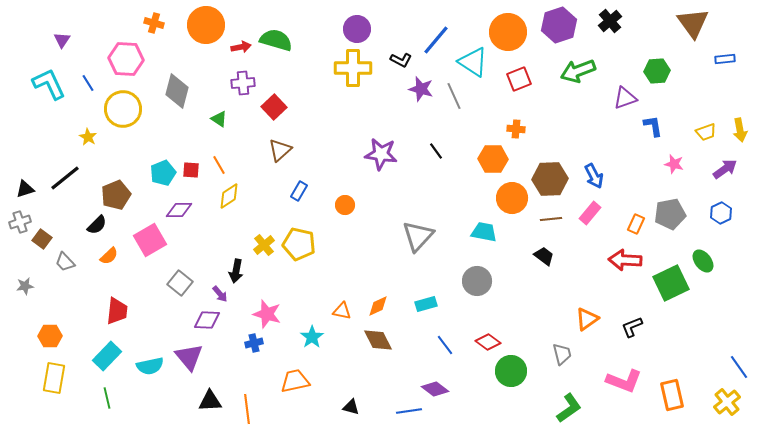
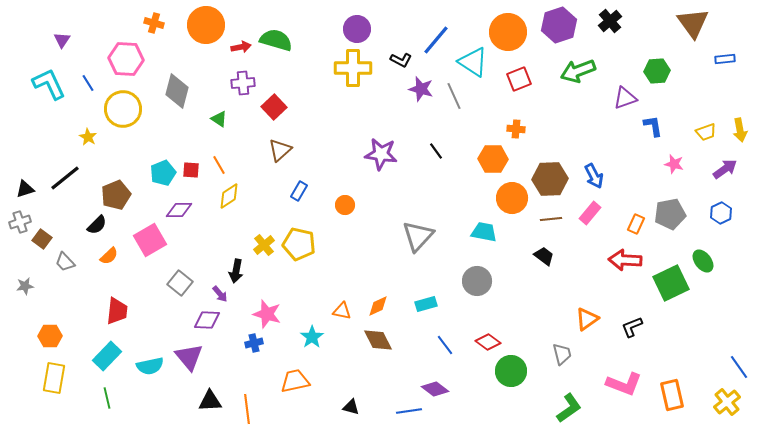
pink L-shape at (624, 381): moved 3 px down
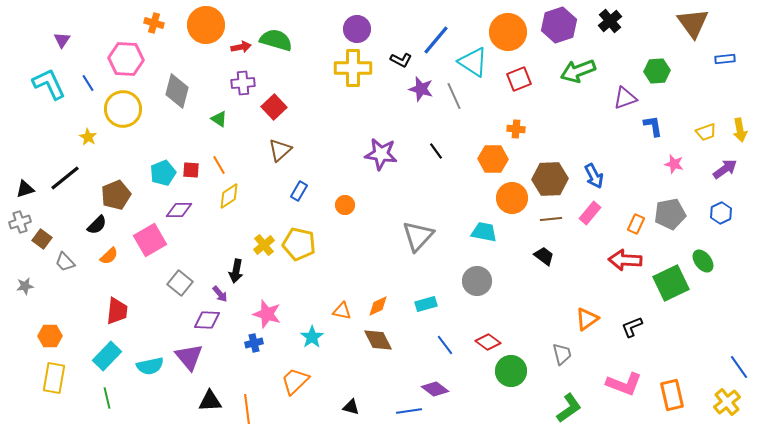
orange trapezoid at (295, 381): rotated 32 degrees counterclockwise
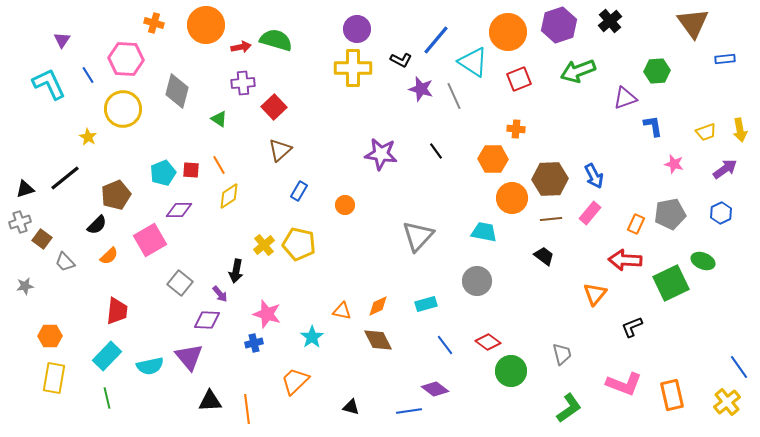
blue line at (88, 83): moved 8 px up
green ellipse at (703, 261): rotated 30 degrees counterclockwise
orange triangle at (587, 319): moved 8 px right, 25 px up; rotated 15 degrees counterclockwise
